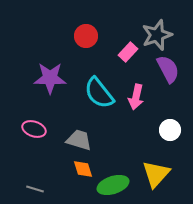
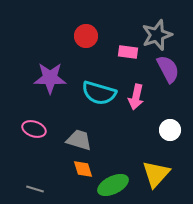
pink rectangle: rotated 54 degrees clockwise
cyan semicircle: rotated 36 degrees counterclockwise
green ellipse: rotated 8 degrees counterclockwise
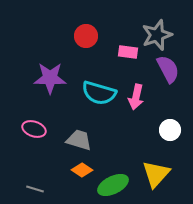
orange diamond: moved 1 px left, 1 px down; rotated 40 degrees counterclockwise
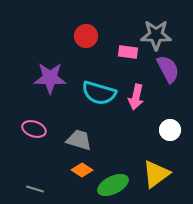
gray star: moved 1 px left; rotated 20 degrees clockwise
yellow triangle: rotated 12 degrees clockwise
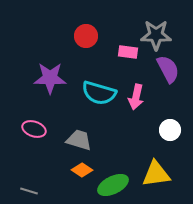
yellow triangle: rotated 28 degrees clockwise
gray line: moved 6 px left, 2 px down
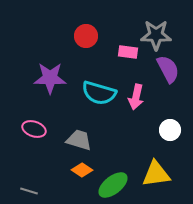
green ellipse: rotated 12 degrees counterclockwise
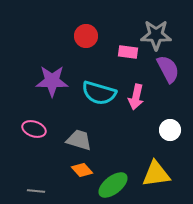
purple star: moved 2 px right, 3 px down
orange diamond: rotated 15 degrees clockwise
gray line: moved 7 px right; rotated 12 degrees counterclockwise
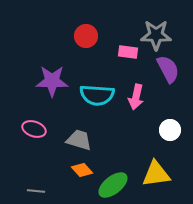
cyan semicircle: moved 2 px left, 2 px down; rotated 12 degrees counterclockwise
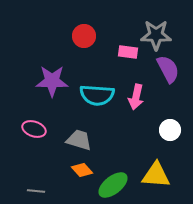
red circle: moved 2 px left
yellow triangle: moved 1 px down; rotated 12 degrees clockwise
